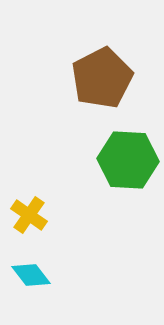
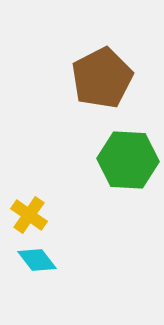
cyan diamond: moved 6 px right, 15 px up
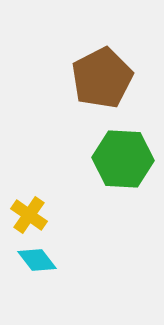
green hexagon: moved 5 px left, 1 px up
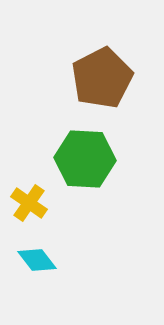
green hexagon: moved 38 px left
yellow cross: moved 12 px up
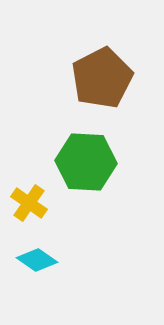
green hexagon: moved 1 px right, 3 px down
cyan diamond: rotated 18 degrees counterclockwise
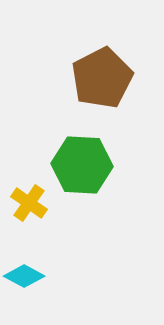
green hexagon: moved 4 px left, 3 px down
cyan diamond: moved 13 px left, 16 px down; rotated 6 degrees counterclockwise
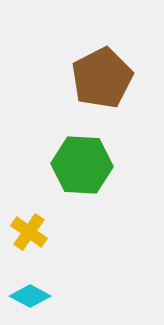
yellow cross: moved 29 px down
cyan diamond: moved 6 px right, 20 px down
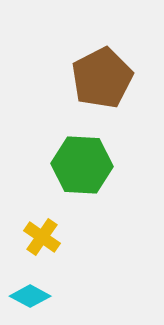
yellow cross: moved 13 px right, 5 px down
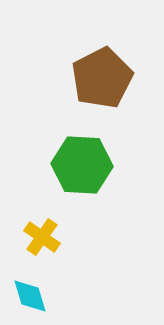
cyan diamond: rotated 45 degrees clockwise
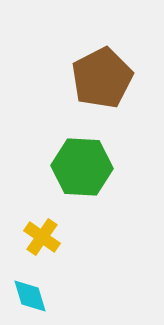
green hexagon: moved 2 px down
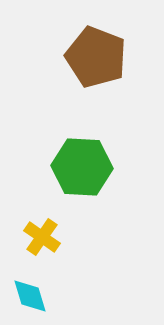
brown pentagon: moved 6 px left, 21 px up; rotated 24 degrees counterclockwise
